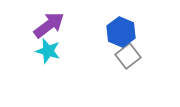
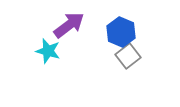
purple arrow: moved 20 px right
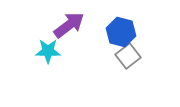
blue hexagon: rotated 8 degrees counterclockwise
cyan star: rotated 15 degrees counterclockwise
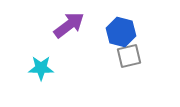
cyan star: moved 7 px left, 17 px down
gray square: moved 1 px right; rotated 25 degrees clockwise
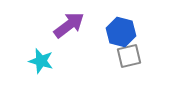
cyan star: moved 7 px up; rotated 15 degrees clockwise
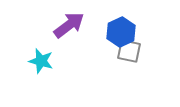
blue hexagon: rotated 20 degrees clockwise
gray square: moved 5 px up; rotated 25 degrees clockwise
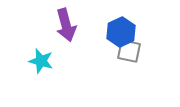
purple arrow: moved 3 px left; rotated 112 degrees clockwise
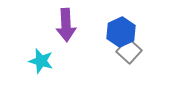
purple arrow: rotated 12 degrees clockwise
gray square: rotated 30 degrees clockwise
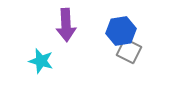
blue hexagon: moved 1 px up; rotated 16 degrees clockwise
gray square: rotated 15 degrees counterclockwise
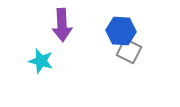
purple arrow: moved 4 px left
blue hexagon: rotated 12 degrees clockwise
